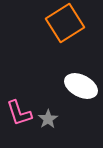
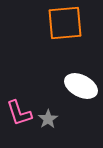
orange square: rotated 27 degrees clockwise
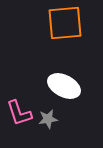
white ellipse: moved 17 px left
gray star: rotated 24 degrees clockwise
